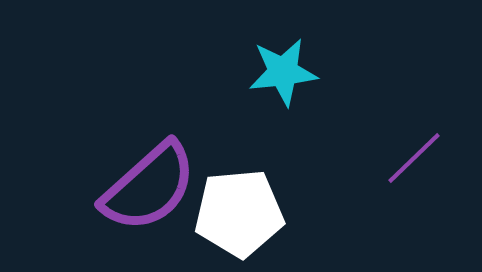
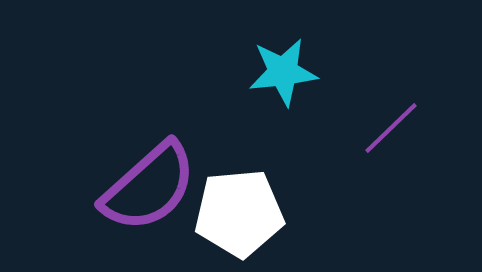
purple line: moved 23 px left, 30 px up
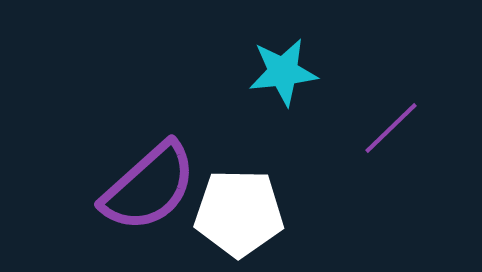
white pentagon: rotated 6 degrees clockwise
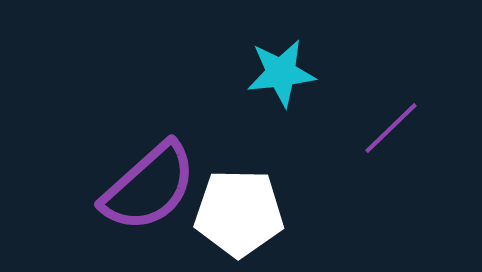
cyan star: moved 2 px left, 1 px down
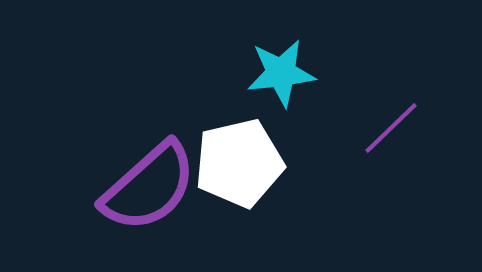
white pentagon: moved 50 px up; rotated 14 degrees counterclockwise
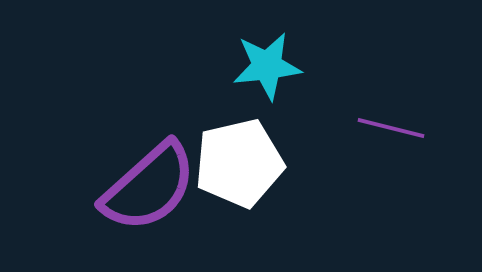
cyan star: moved 14 px left, 7 px up
purple line: rotated 58 degrees clockwise
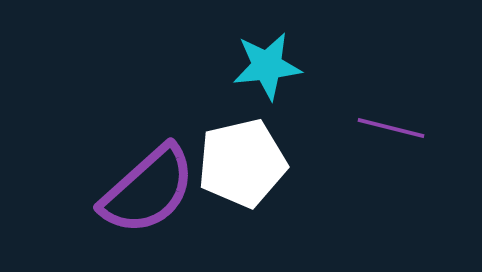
white pentagon: moved 3 px right
purple semicircle: moved 1 px left, 3 px down
